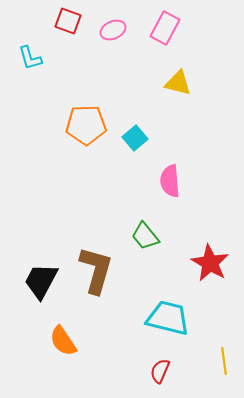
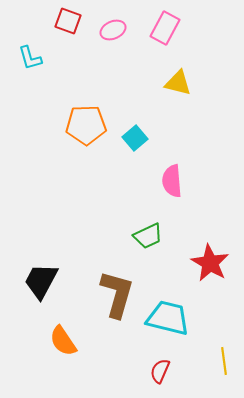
pink semicircle: moved 2 px right
green trapezoid: moved 3 px right; rotated 76 degrees counterclockwise
brown L-shape: moved 21 px right, 24 px down
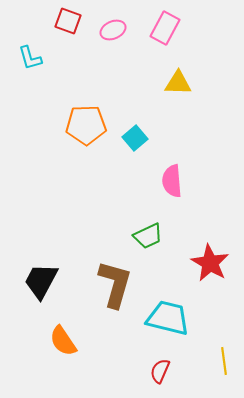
yellow triangle: rotated 12 degrees counterclockwise
brown L-shape: moved 2 px left, 10 px up
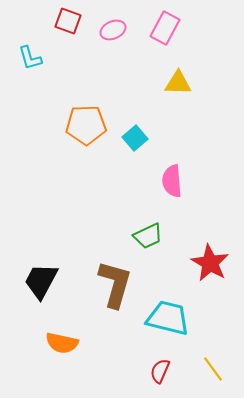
orange semicircle: moved 1 px left, 2 px down; rotated 44 degrees counterclockwise
yellow line: moved 11 px left, 8 px down; rotated 28 degrees counterclockwise
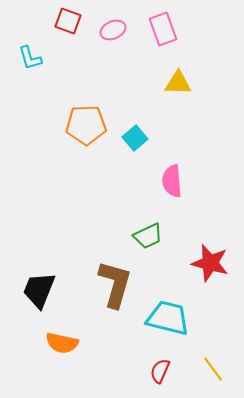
pink rectangle: moved 2 px left, 1 px down; rotated 48 degrees counterclockwise
red star: rotated 15 degrees counterclockwise
black trapezoid: moved 2 px left, 9 px down; rotated 6 degrees counterclockwise
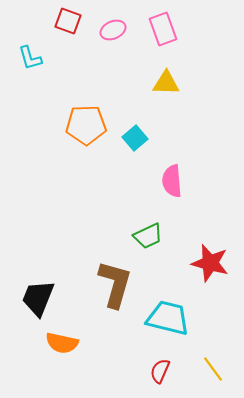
yellow triangle: moved 12 px left
black trapezoid: moved 1 px left, 8 px down
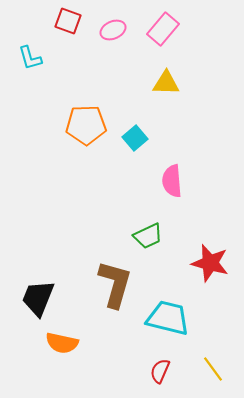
pink rectangle: rotated 60 degrees clockwise
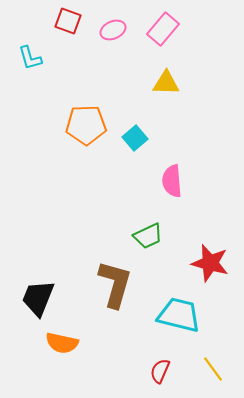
cyan trapezoid: moved 11 px right, 3 px up
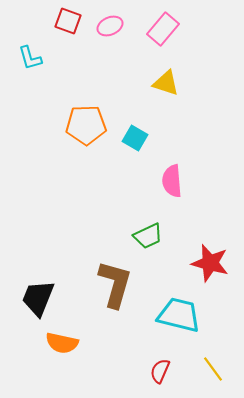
pink ellipse: moved 3 px left, 4 px up
yellow triangle: rotated 16 degrees clockwise
cyan square: rotated 20 degrees counterclockwise
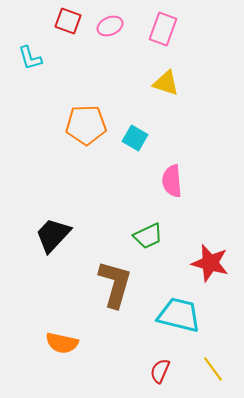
pink rectangle: rotated 20 degrees counterclockwise
black trapezoid: moved 15 px right, 63 px up; rotated 21 degrees clockwise
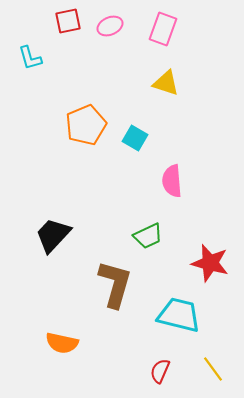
red square: rotated 32 degrees counterclockwise
orange pentagon: rotated 21 degrees counterclockwise
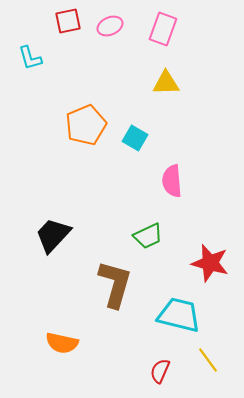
yellow triangle: rotated 20 degrees counterclockwise
yellow line: moved 5 px left, 9 px up
